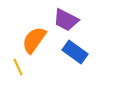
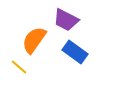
yellow line: moved 1 px right; rotated 24 degrees counterclockwise
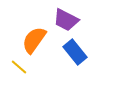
blue rectangle: rotated 15 degrees clockwise
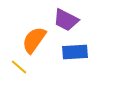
blue rectangle: rotated 55 degrees counterclockwise
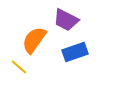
blue rectangle: rotated 15 degrees counterclockwise
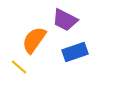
purple trapezoid: moved 1 px left
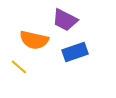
orange semicircle: rotated 112 degrees counterclockwise
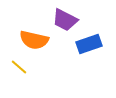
blue rectangle: moved 14 px right, 8 px up
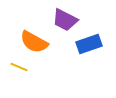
orange semicircle: moved 2 px down; rotated 16 degrees clockwise
yellow line: rotated 18 degrees counterclockwise
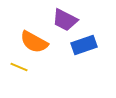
blue rectangle: moved 5 px left, 1 px down
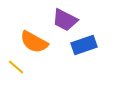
yellow line: moved 3 px left; rotated 18 degrees clockwise
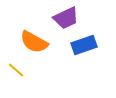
purple trapezoid: moved 1 px right, 2 px up; rotated 52 degrees counterclockwise
yellow line: moved 3 px down
